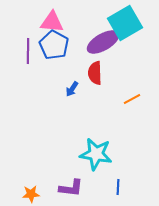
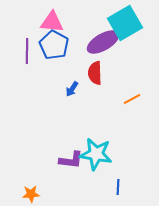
purple line: moved 1 px left
purple L-shape: moved 28 px up
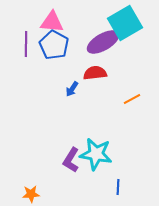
purple line: moved 1 px left, 7 px up
red semicircle: rotated 85 degrees clockwise
purple L-shape: rotated 115 degrees clockwise
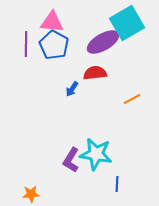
cyan square: moved 2 px right
blue line: moved 1 px left, 3 px up
